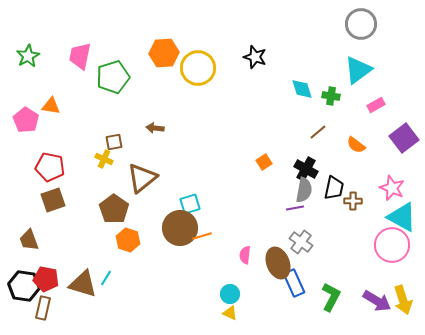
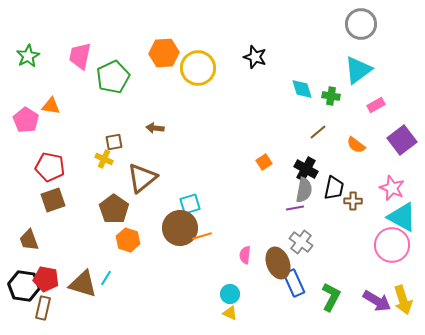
green pentagon at (113, 77): rotated 8 degrees counterclockwise
purple square at (404, 138): moved 2 px left, 2 px down
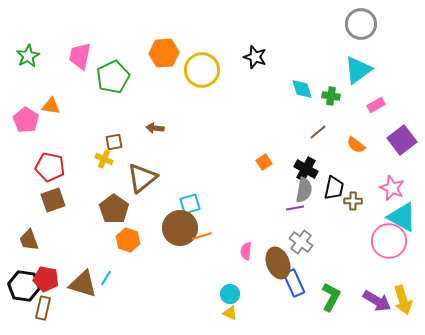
yellow circle at (198, 68): moved 4 px right, 2 px down
pink circle at (392, 245): moved 3 px left, 4 px up
pink semicircle at (245, 255): moved 1 px right, 4 px up
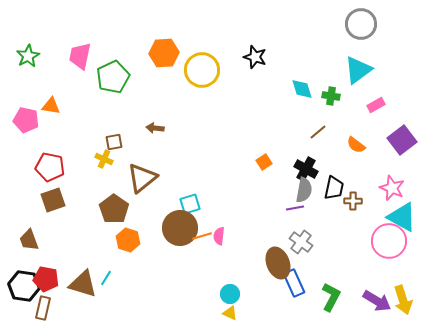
pink pentagon at (26, 120): rotated 20 degrees counterclockwise
pink semicircle at (246, 251): moved 27 px left, 15 px up
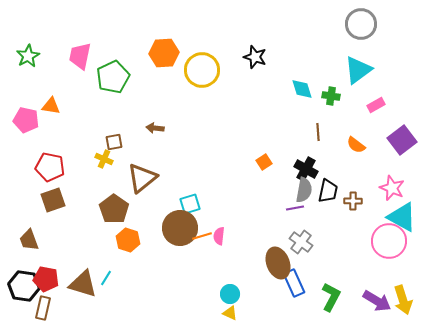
brown line at (318, 132): rotated 54 degrees counterclockwise
black trapezoid at (334, 188): moved 6 px left, 3 px down
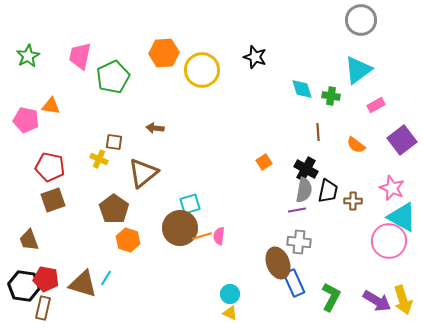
gray circle at (361, 24): moved 4 px up
brown square at (114, 142): rotated 18 degrees clockwise
yellow cross at (104, 159): moved 5 px left
brown triangle at (142, 178): moved 1 px right, 5 px up
purple line at (295, 208): moved 2 px right, 2 px down
gray cross at (301, 242): moved 2 px left; rotated 30 degrees counterclockwise
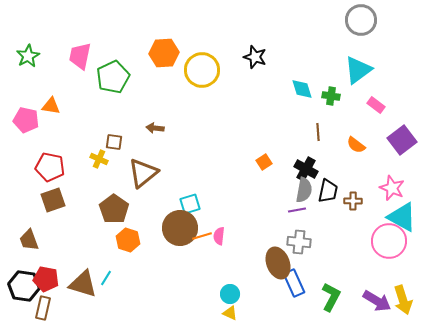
pink rectangle at (376, 105): rotated 66 degrees clockwise
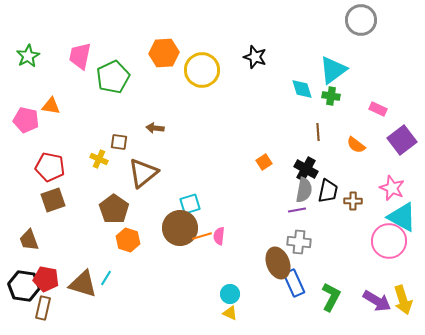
cyan triangle at (358, 70): moved 25 px left
pink rectangle at (376, 105): moved 2 px right, 4 px down; rotated 12 degrees counterclockwise
brown square at (114, 142): moved 5 px right
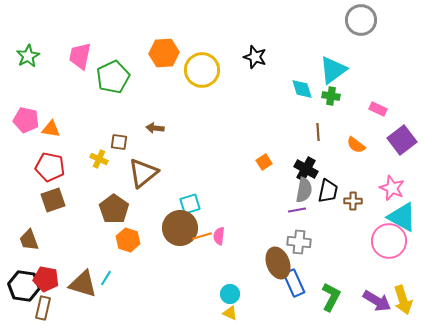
orange triangle at (51, 106): moved 23 px down
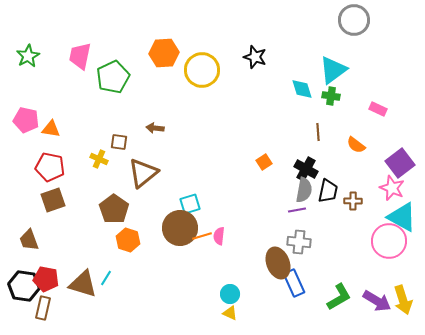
gray circle at (361, 20): moved 7 px left
purple square at (402, 140): moved 2 px left, 23 px down
green L-shape at (331, 297): moved 8 px right; rotated 32 degrees clockwise
